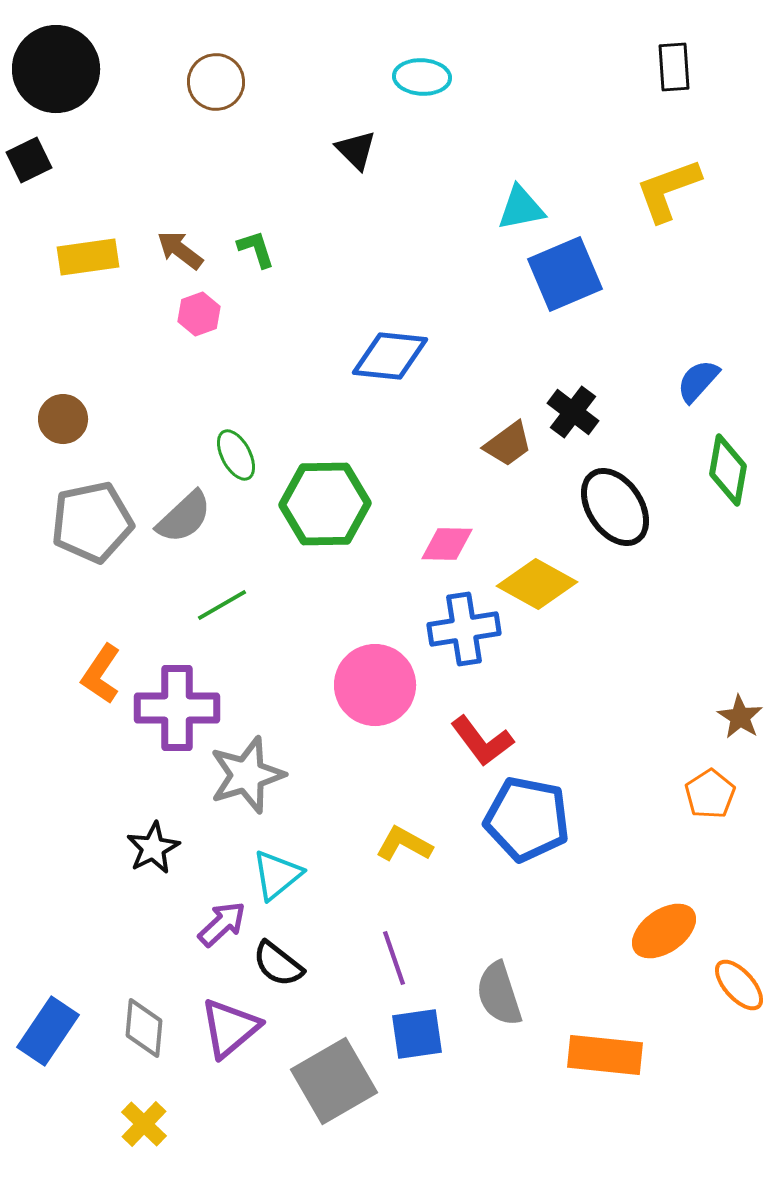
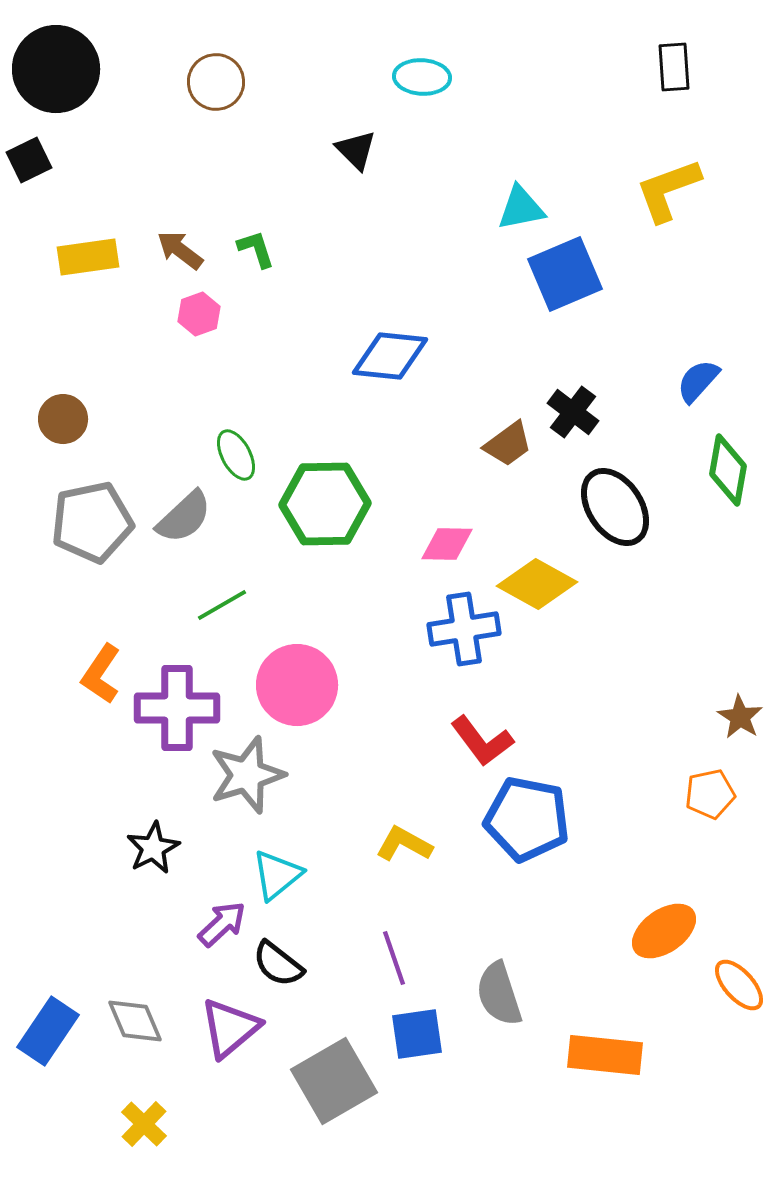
pink circle at (375, 685): moved 78 px left
orange pentagon at (710, 794): rotated 21 degrees clockwise
gray diamond at (144, 1028): moved 9 px left, 7 px up; rotated 28 degrees counterclockwise
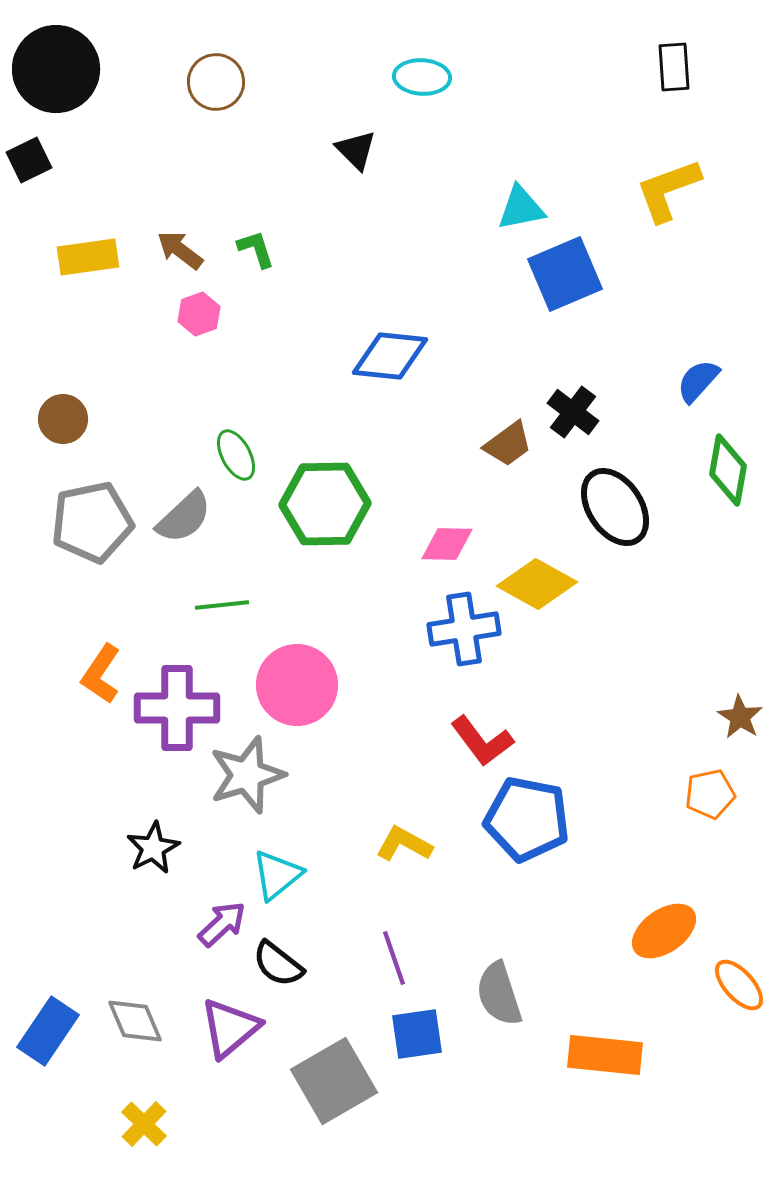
green line at (222, 605): rotated 24 degrees clockwise
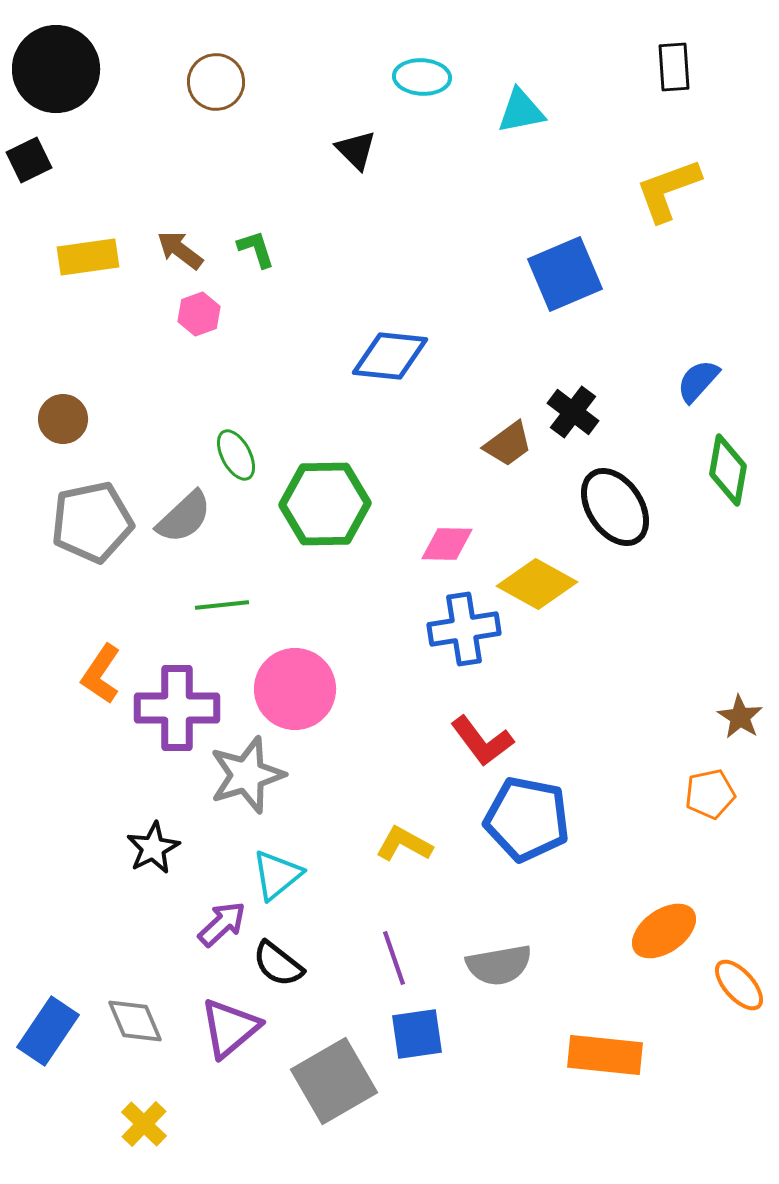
cyan triangle at (521, 208): moved 97 px up
pink circle at (297, 685): moved 2 px left, 4 px down
gray semicircle at (499, 994): moved 29 px up; rotated 82 degrees counterclockwise
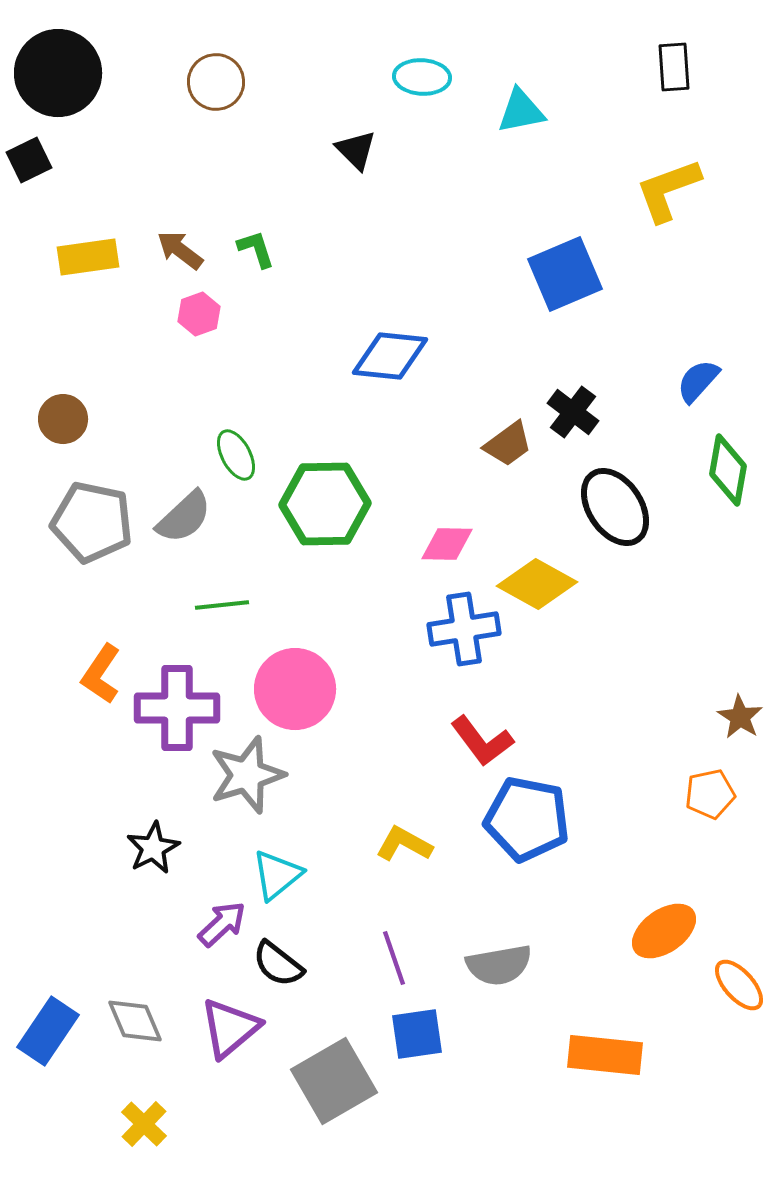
black circle at (56, 69): moved 2 px right, 4 px down
gray pentagon at (92, 522): rotated 24 degrees clockwise
